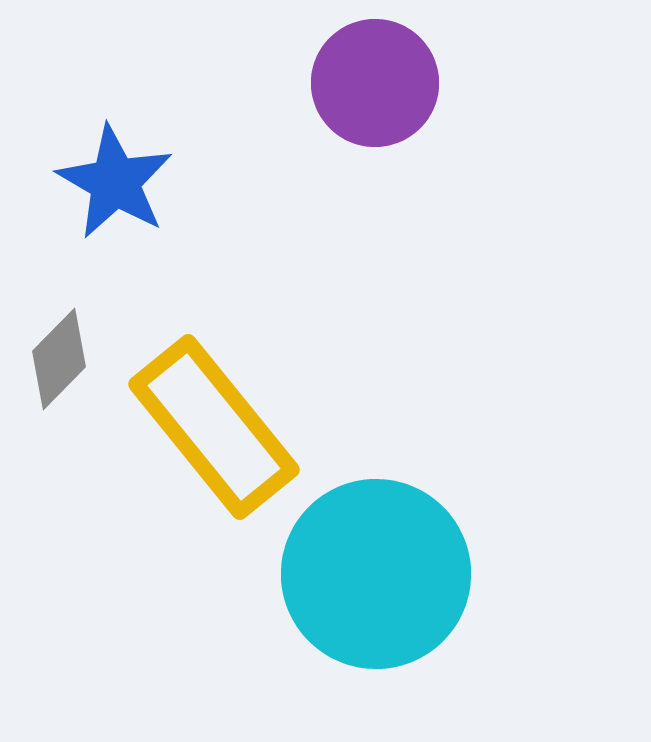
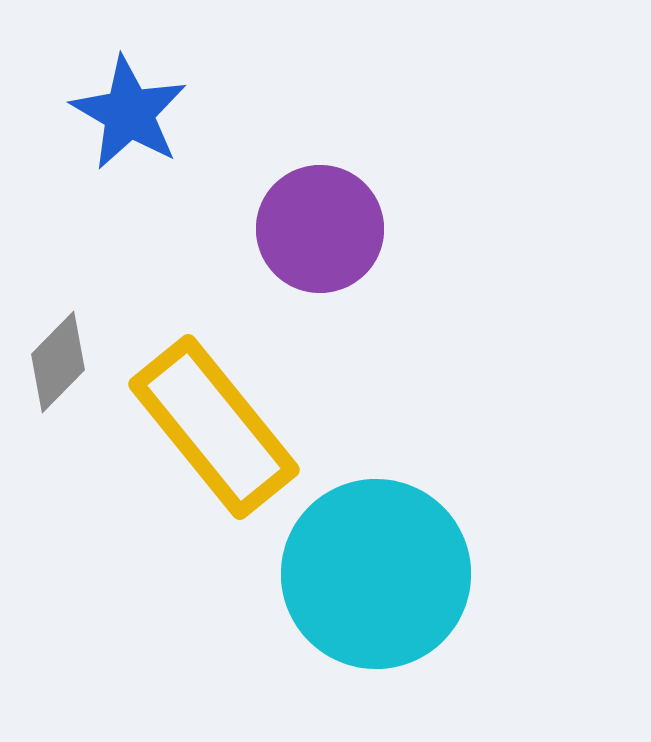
purple circle: moved 55 px left, 146 px down
blue star: moved 14 px right, 69 px up
gray diamond: moved 1 px left, 3 px down
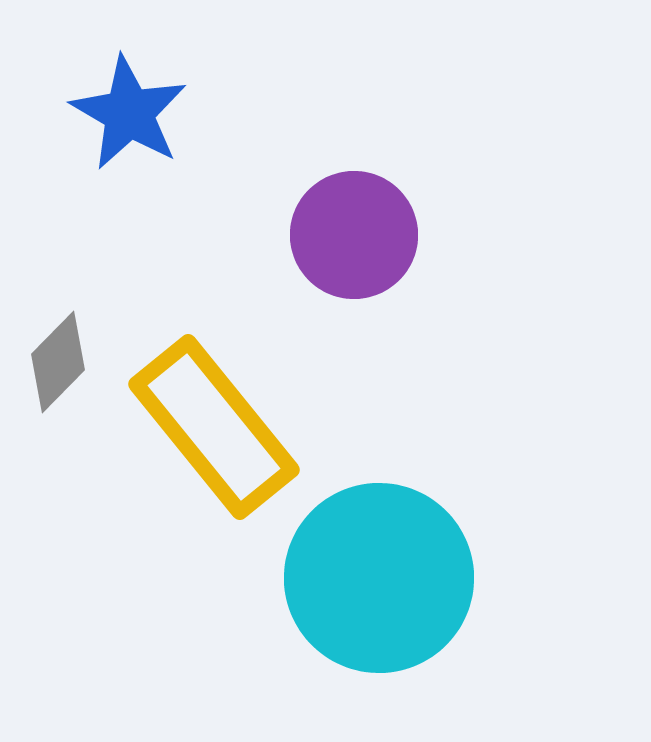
purple circle: moved 34 px right, 6 px down
cyan circle: moved 3 px right, 4 px down
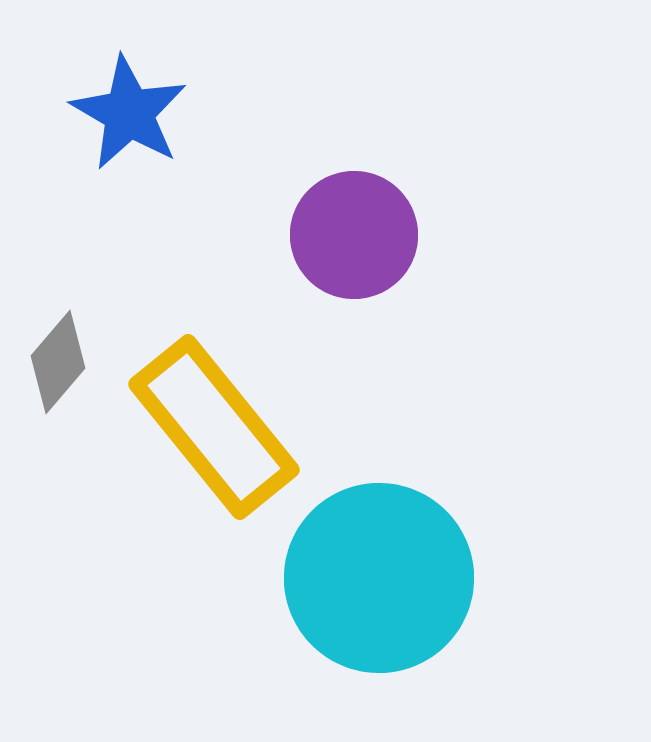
gray diamond: rotated 4 degrees counterclockwise
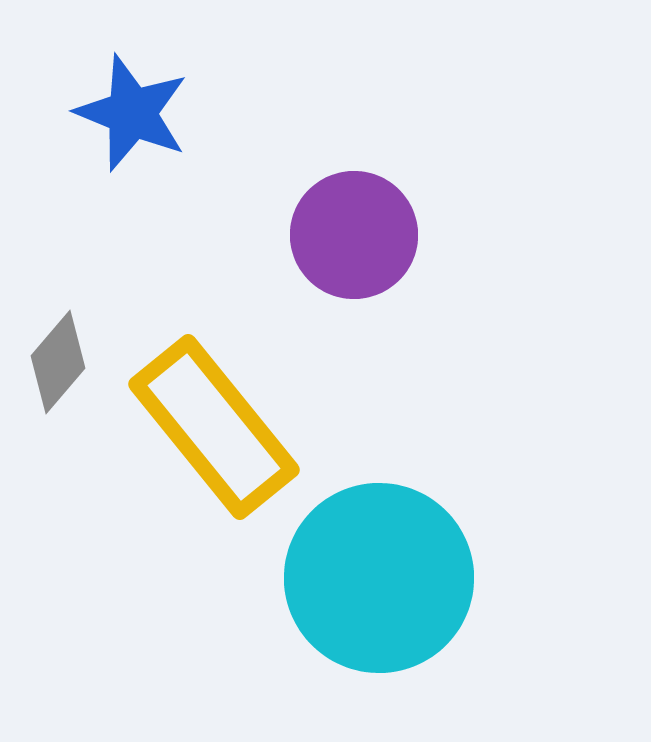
blue star: moved 3 px right; rotated 8 degrees counterclockwise
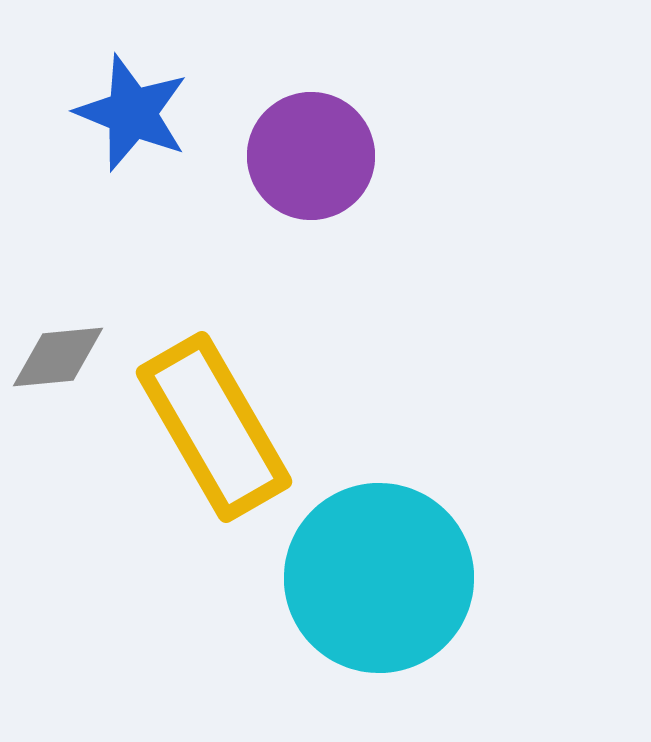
purple circle: moved 43 px left, 79 px up
gray diamond: moved 5 px up; rotated 44 degrees clockwise
yellow rectangle: rotated 9 degrees clockwise
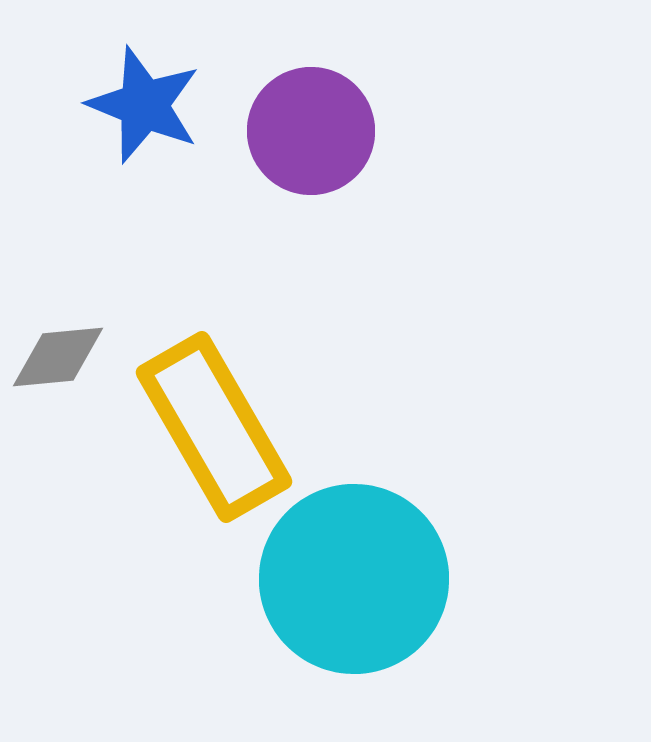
blue star: moved 12 px right, 8 px up
purple circle: moved 25 px up
cyan circle: moved 25 px left, 1 px down
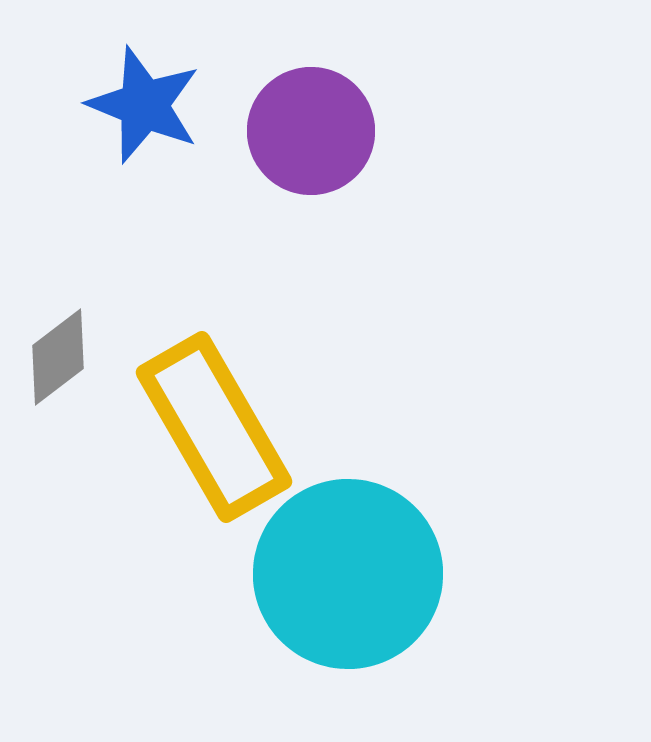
gray diamond: rotated 32 degrees counterclockwise
cyan circle: moved 6 px left, 5 px up
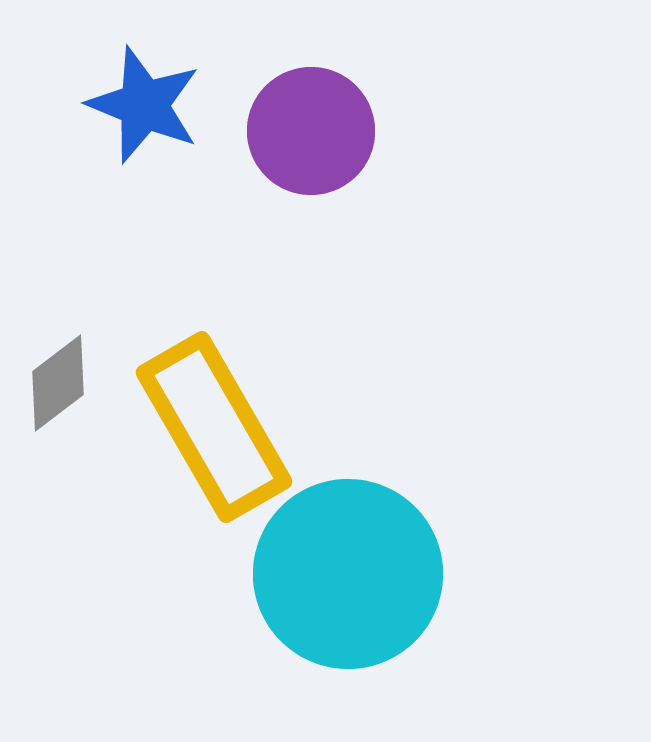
gray diamond: moved 26 px down
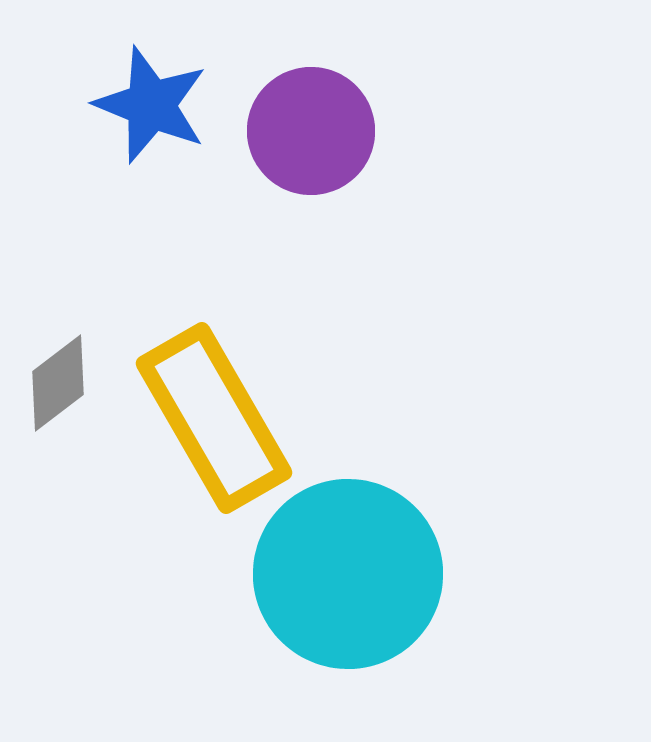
blue star: moved 7 px right
yellow rectangle: moved 9 px up
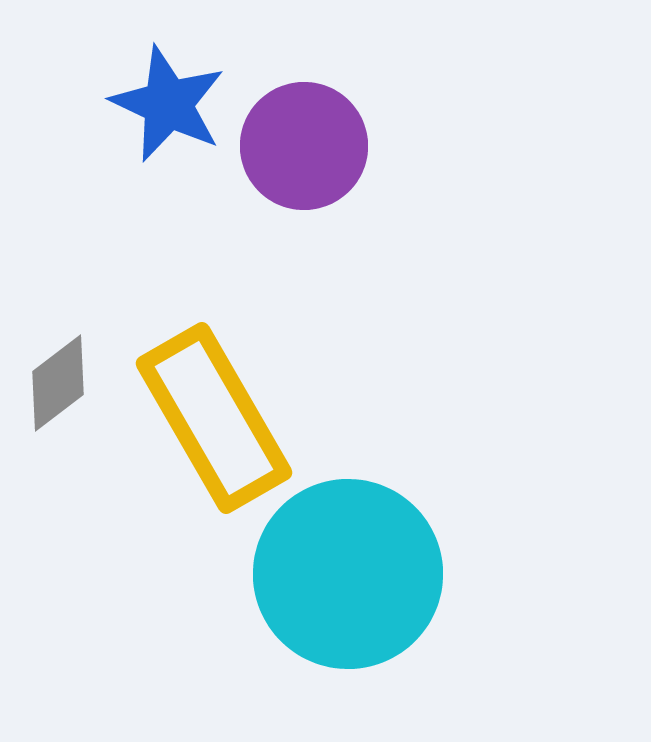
blue star: moved 17 px right, 1 px up; rotated 3 degrees clockwise
purple circle: moved 7 px left, 15 px down
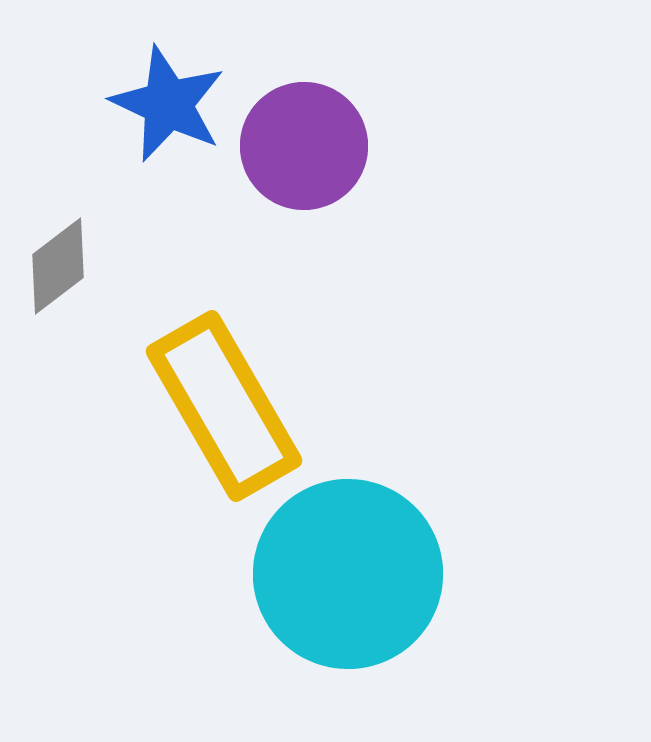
gray diamond: moved 117 px up
yellow rectangle: moved 10 px right, 12 px up
